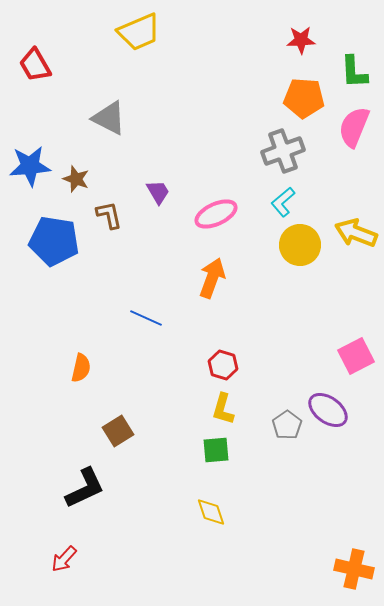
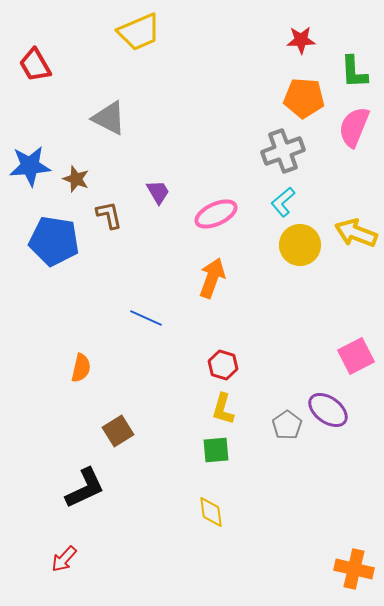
yellow diamond: rotated 12 degrees clockwise
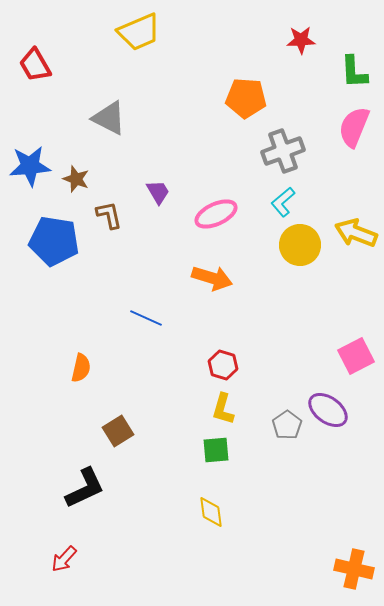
orange pentagon: moved 58 px left
orange arrow: rotated 87 degrees clockwise
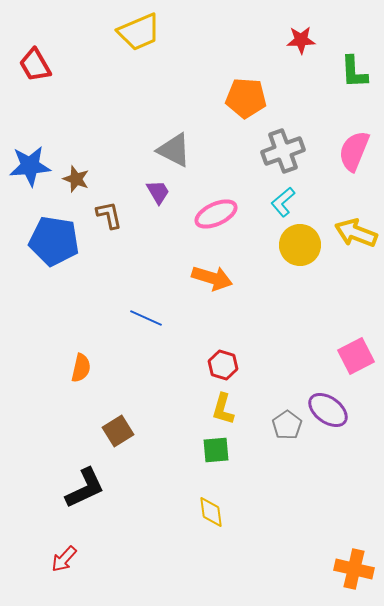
gray triangle: moved 65 px right, 32 px down
pink semicircle: moved 24 px down
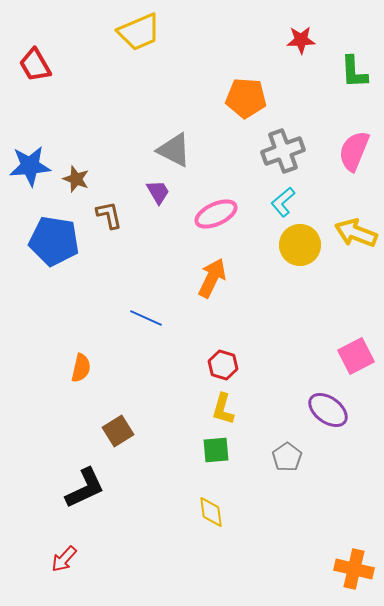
orange arrow: rotated 81 degrees counterclockwise
gray pentagon: moved 32 px down
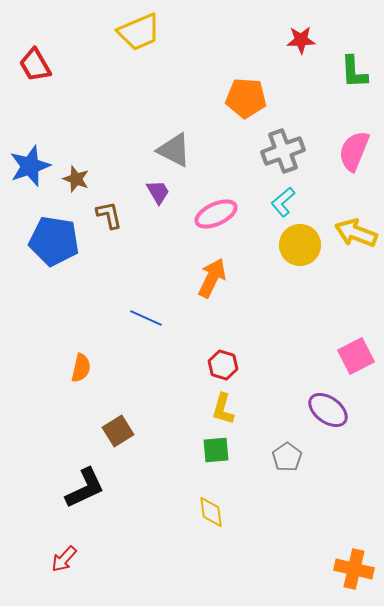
blue star: rotated 15 degrees counterclockwise
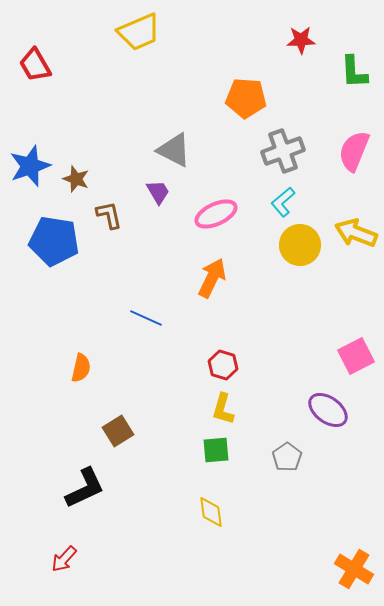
orange cross: rotated 18 degrees clockwise
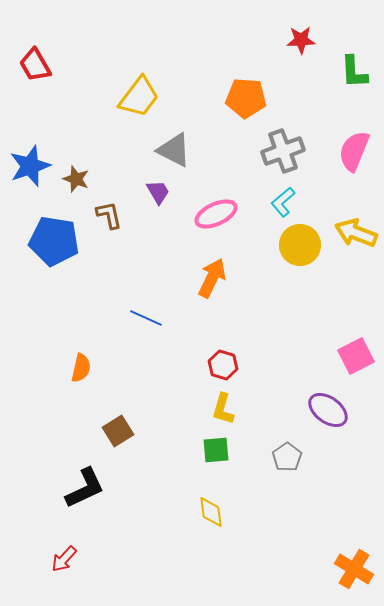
yellow trapezoid: moved 65 px down; rotated 30 degrees counterclockwise
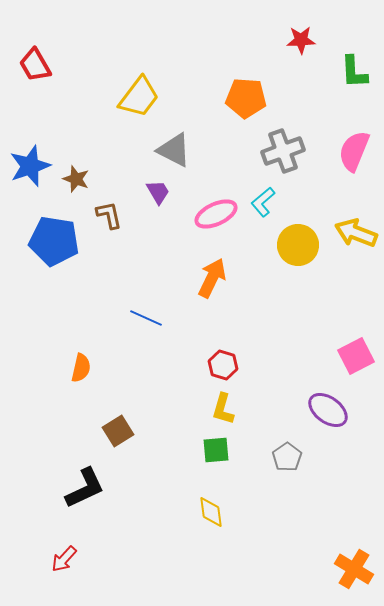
cyan L-shape: moved 20 px left
yellow circle: moved 2 px left
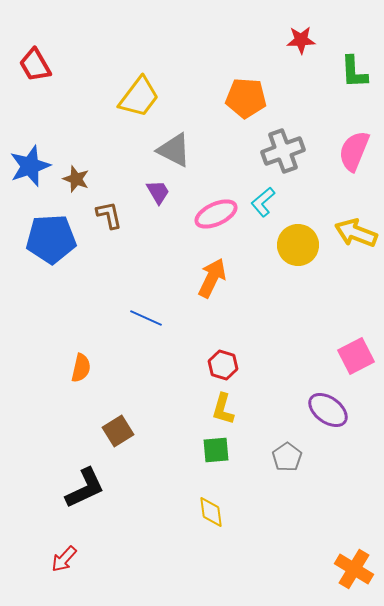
blue pentagon: moved 3 px left, 2 px up; rotated 12 degrees counterclockwise
